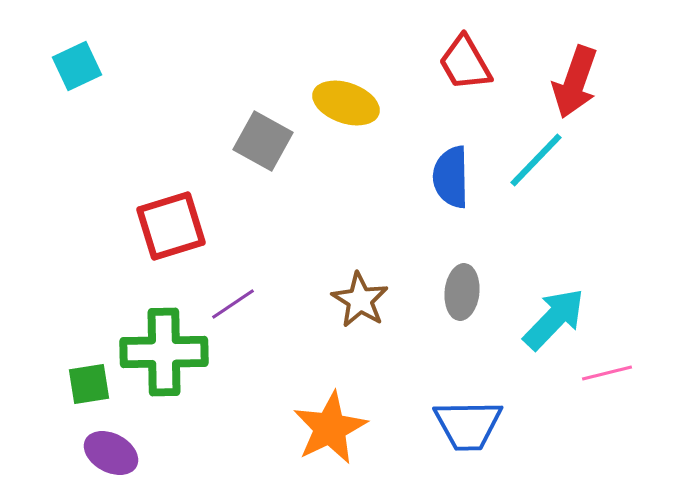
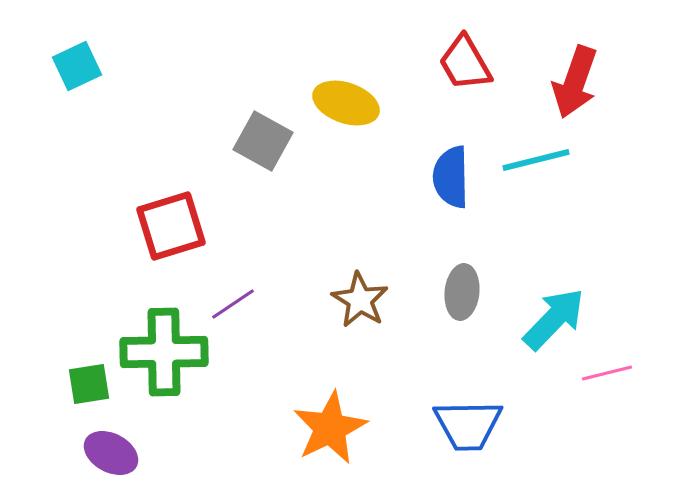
cyan line: rotated 32 degrees clockwise
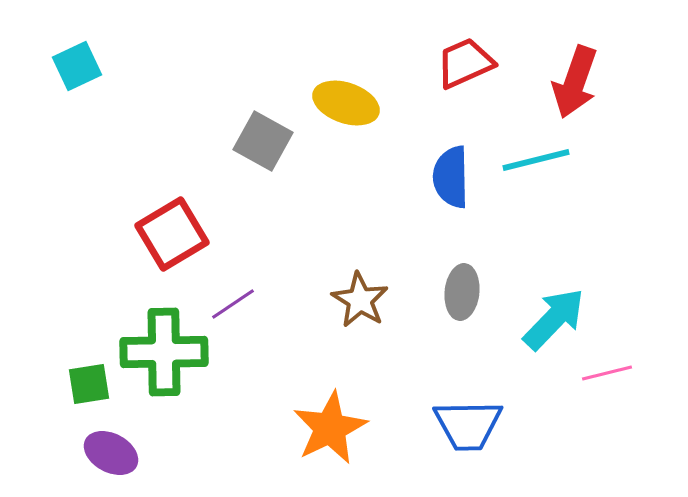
red trapezoid: rotated 96 degrees clockwise
red square: moved 1 px right, 8 px down; rotated 14 degrees counterclockwise
